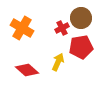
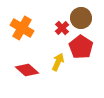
red cross: rotated 16 degrees counterclockwise
red pentagon: rotated 30 degrees counterclockwise
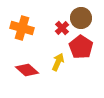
orange cross: rotated 15 degrees counterclockwise
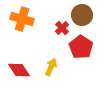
brown circle: moved 1 px right, 3 px up
orange cross: moved 9 px up
yellow arrow: moved 7 px left, 5 px down
red diamond: moved 8 px left; rotated 15 degrees clockwise
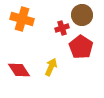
red cross: rotated 24 degrees clockwise
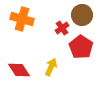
red cross: rotated 16 degrees counterclockwise
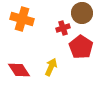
brown circle: moved 2 px up
red cross: moved 1 px right; rotated 16 degrees clockwise
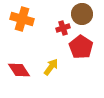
brown circle: moved 1 px down
yellow arrow: rotated 12 degrees clockwise
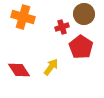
brown circle: moved 2 px right
orange cross: moved 1 px right, 2 px up
red cross: moved 1 px left, 1 px up
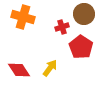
yellow arrow: moved 1 px left, 1 px down
